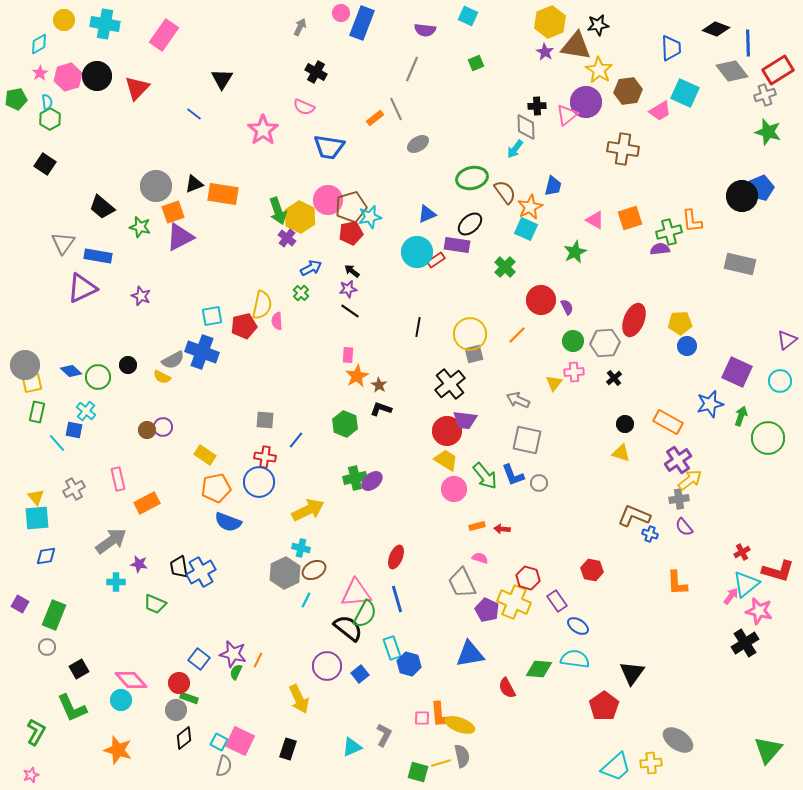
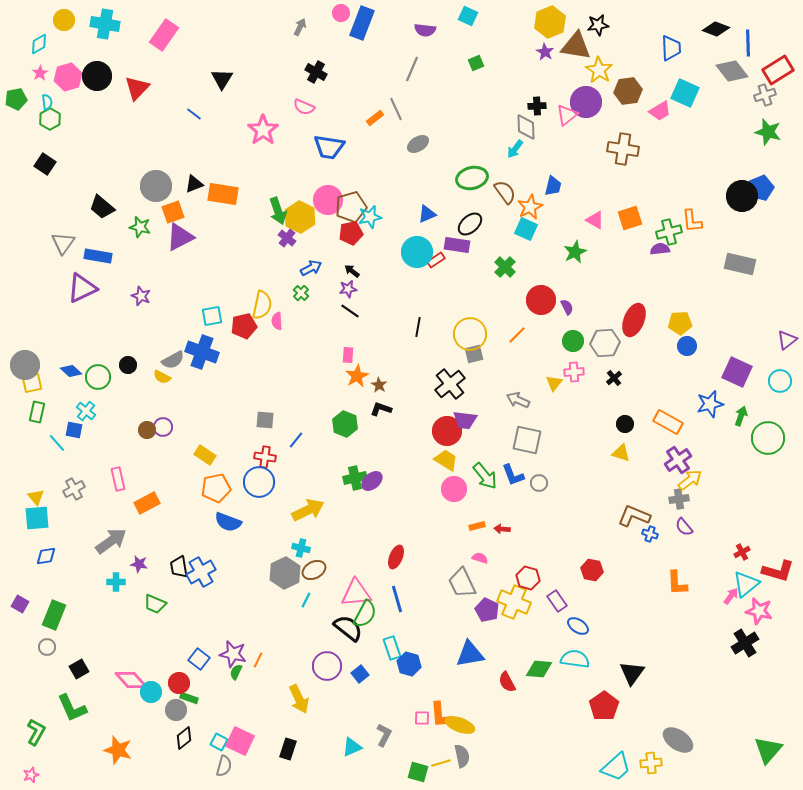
red semicircle at (507, 688): moved 6 px up
cyan circle at (121, 700): moved 30 px right, 8 px up
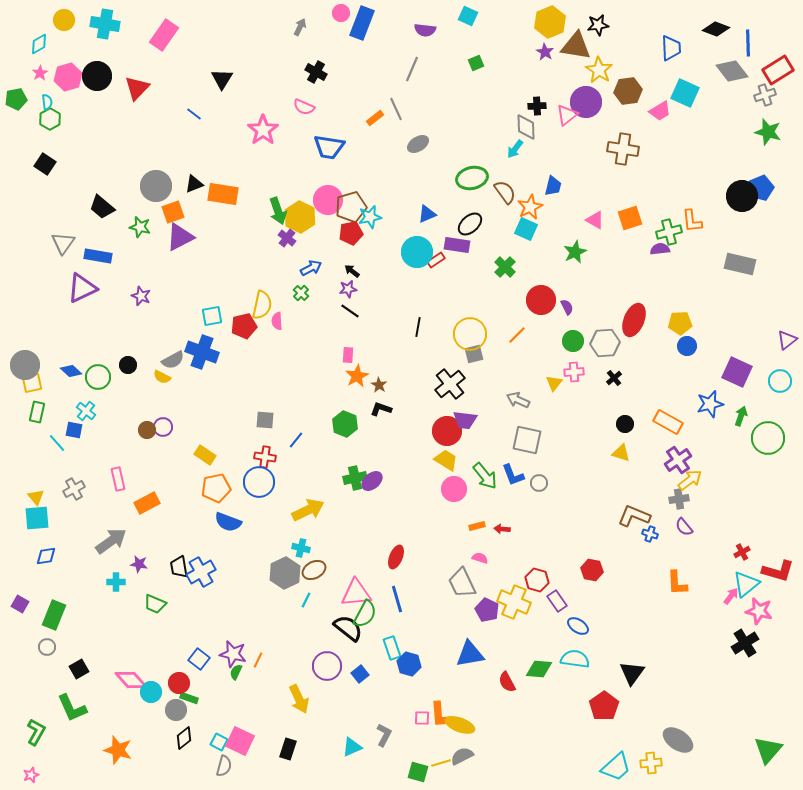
red hexagon at (528, 578): moved 9 px right, 2 px down
gray semicircle at (462, 756): rotated 105 degrees counterclockwise
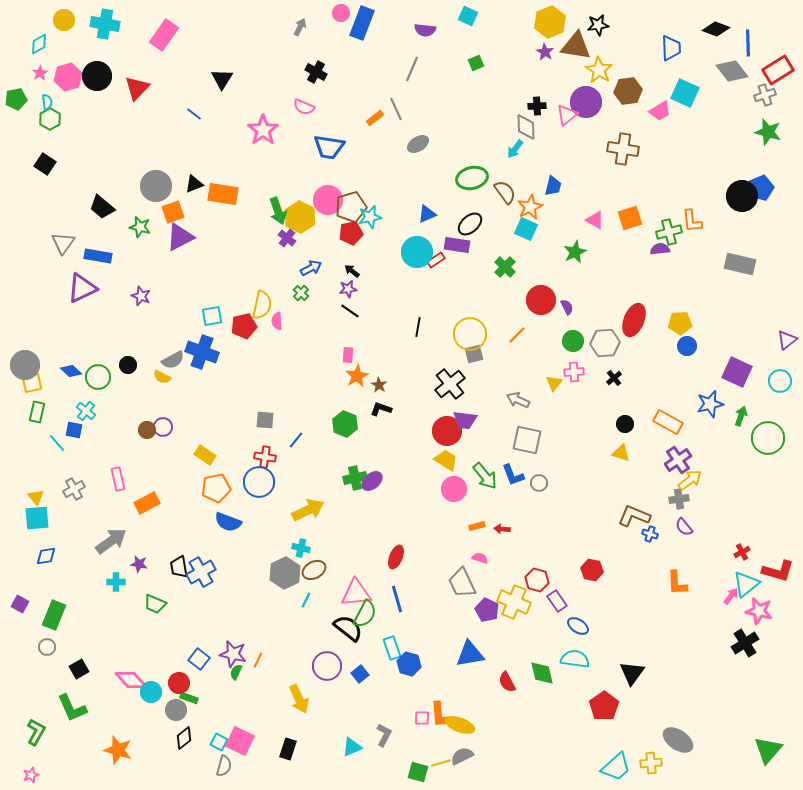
green diamond at (539, 669): moved 3 px right, 4 px down; rotated 72 degrees clockwise
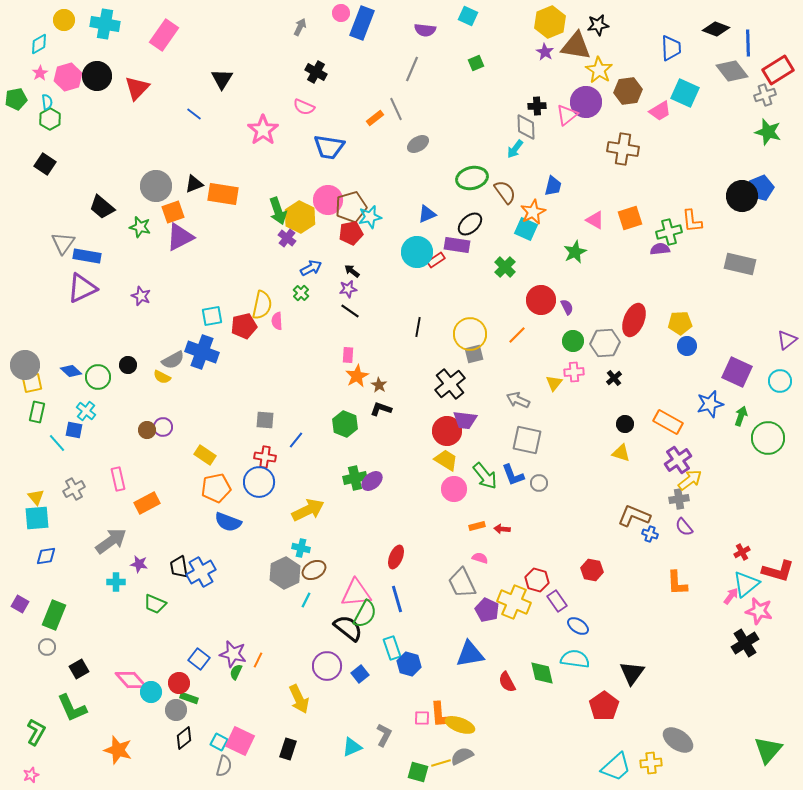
orange star at (530, 207): moved 3 px right, 5 px down
blue rectangle at (98, 256): moved 11 px left
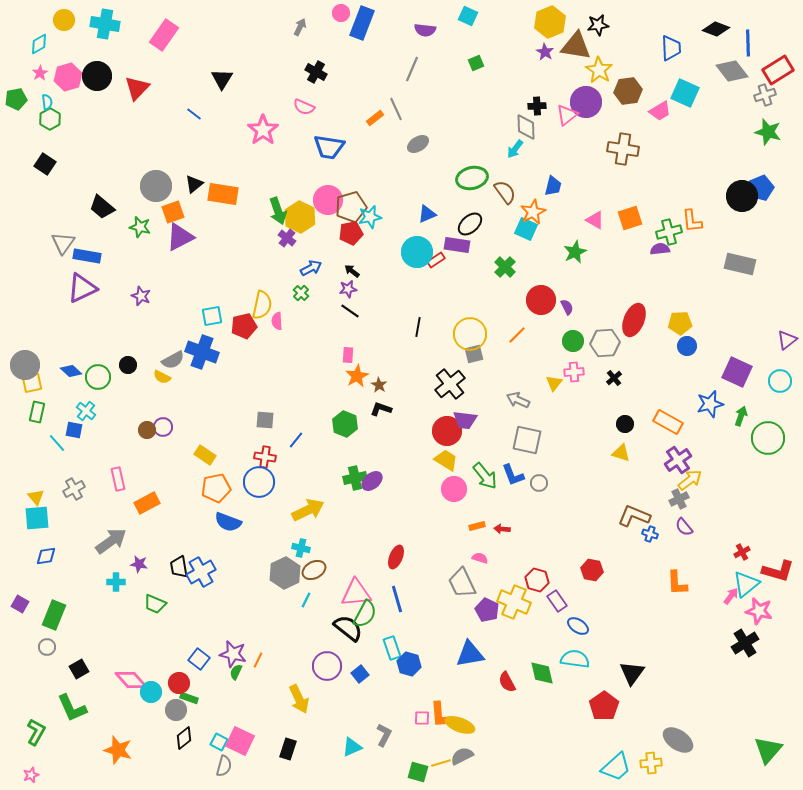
black triangle at (194, 184): rotated 18 degrees counterclockwise
gray cross at (679, 499): rotated 18 degrees counterclockwise
